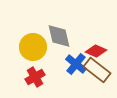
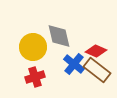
blue cross: moved 2 px left
red cross: rotated 12 degrees clockwise
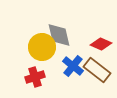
gray diamond: moved 1 px up
yellow circle: moved 9 px right
red diamond: moved 5 px right, 7 px up
blue cross: moved 1 px left, 2 px down
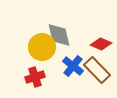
brown rectangle: rotated 8 degrees clockwise
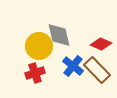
yellow circle: moved 3 px left, 1 px up
red cross: moved 4 px up
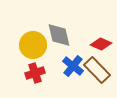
yellow circle: moved 6 px left, 1 px up
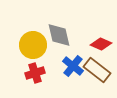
brown rectangle: rotated 8 degrees counterclockwise
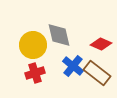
brown rectangle: moved 3 px down
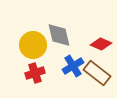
blue cross: rotated 20 degrees clockwise
